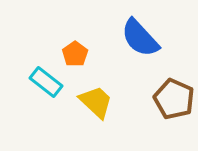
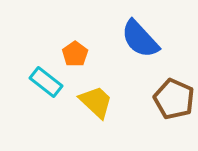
blue semicircle: moved 1 px down
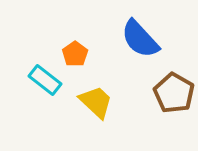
cyan rectangle: moved 1 px left, 2 px up
brown pentagon: moved 6 px up; rotated 6 degrees clockwise
